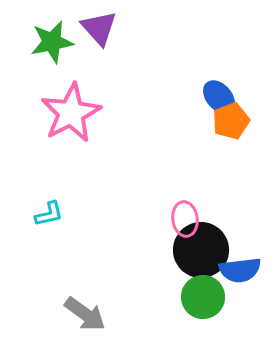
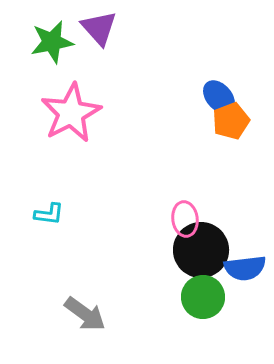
cyan L-shape: rotated 20 degrees clockwise
blue semicircle: moved 5 px right, 2 px up
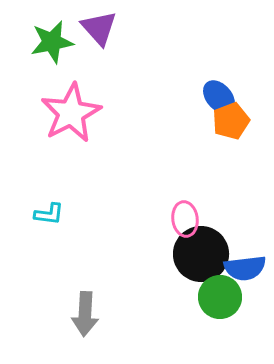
black circle: moved 4 px down
green circle: moved 17 px right
gray arrow: rotated 57 degrees clockwise
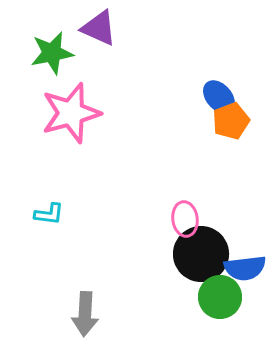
purple triangle: rotated 24 degrees counterclockwise
green star: moved 11 px down
pink star: rotated 12 degrees clockwise
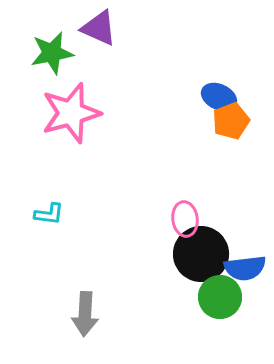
blue ellipse: rotated 24 degrees counterclockwise
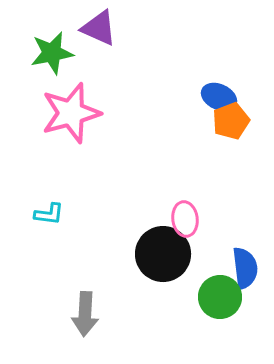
black circle: moved 38 px left
blue semicircle: rotated 90 degrees counterclockwise
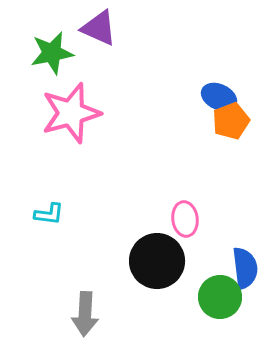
black circle: moved 6 px left, 7 px down
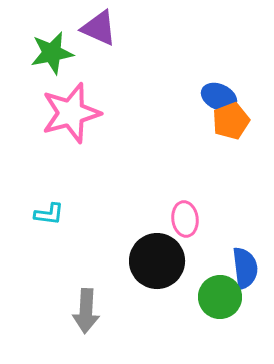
gray arrow: moved 1 px right, 3 px up
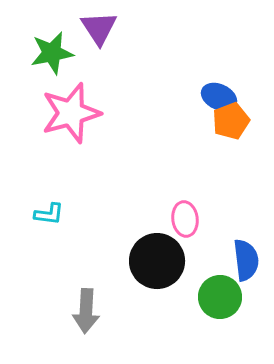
purple triangle: rotated 33 degrees clockwise
blue semicircle: moved 1 px right, 8 px up
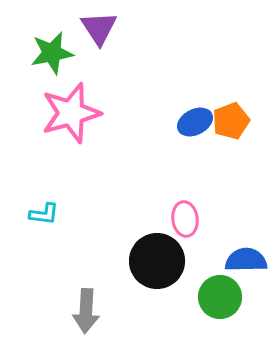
blue ellipse: moved 24 px left, 25 px down; rotated 52 degrees counterclockwise
cyan L-shape: moved 5 px left
blue semicircle: rotated 84 degrees counterclockwise
